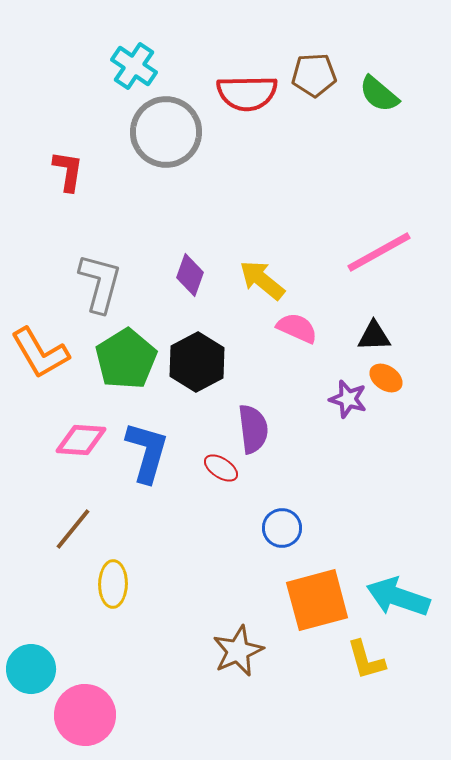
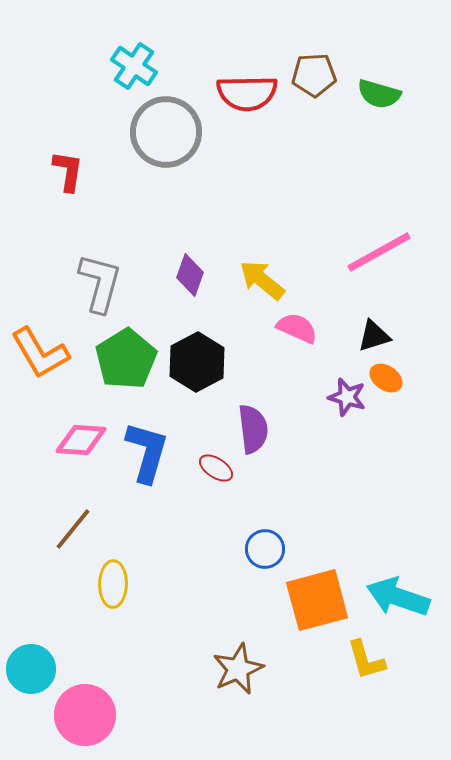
green semicircle: rotated 24 degrees counterclockwise
black triangle: rotated 15 degrees counterclockwise
purple star: moved 1 px left, 2 px up
red ellipse: moved 5 px left
blue circle: moved 17 px left, 21 px down
brown star: moved 18 px down
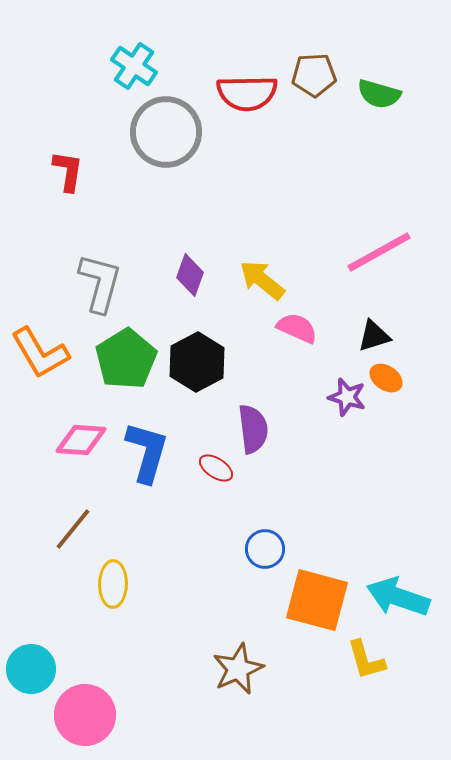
orange square: rotated 30 degrees clockwise
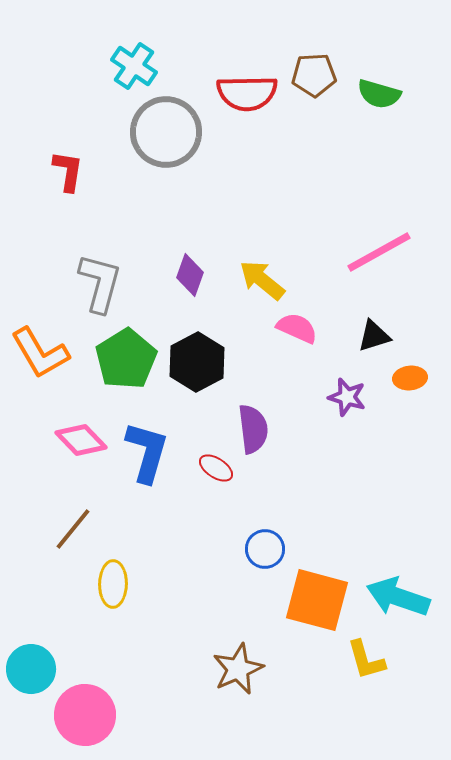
orange ellipse: moved 24 px right; rotated 40 degrees counterclockwise
pink diamond: rotated 42 degrees clockwise
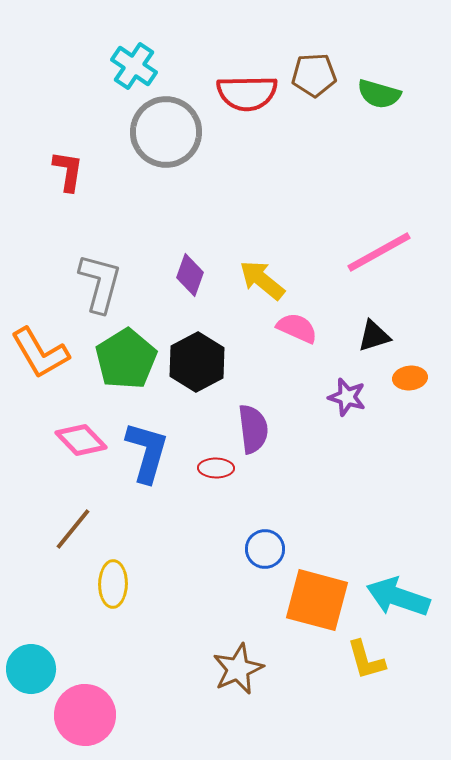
red ellipse: rotated 32 degrees counterclockwise
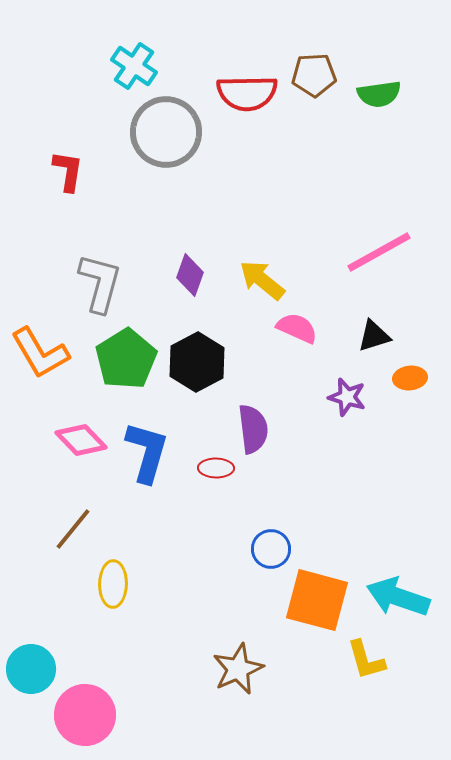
green semicircle: rotated 24 degrees counterclockwise
blue circle: moved 6 px right
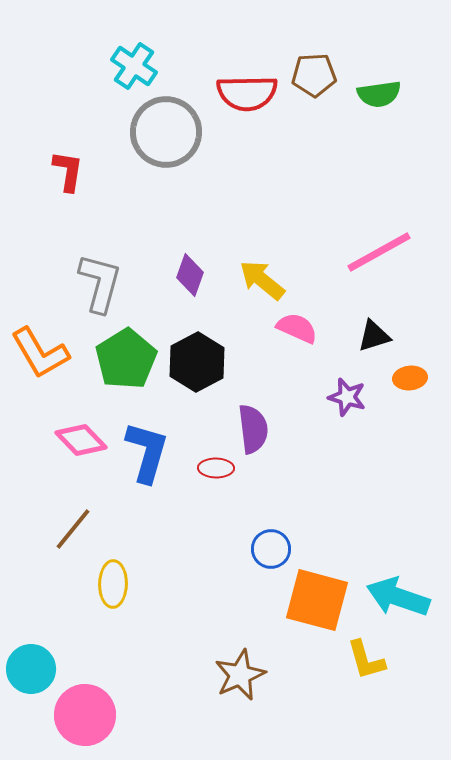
brown star: moved 2 px right, 6 px down
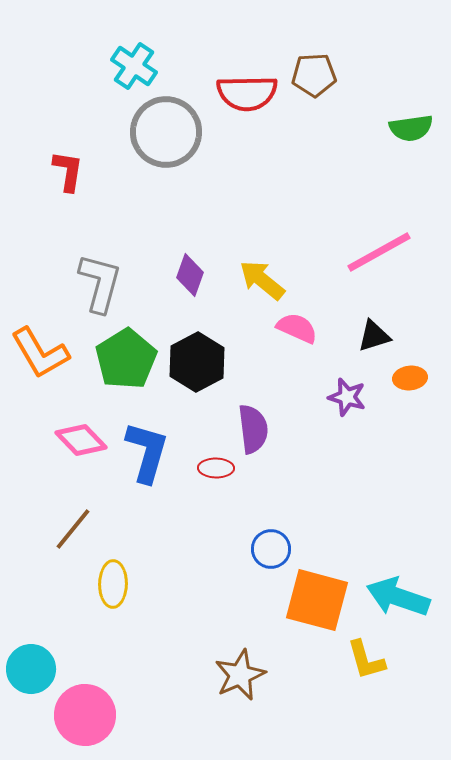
green semicircle: moved 32 px right, 34 px down
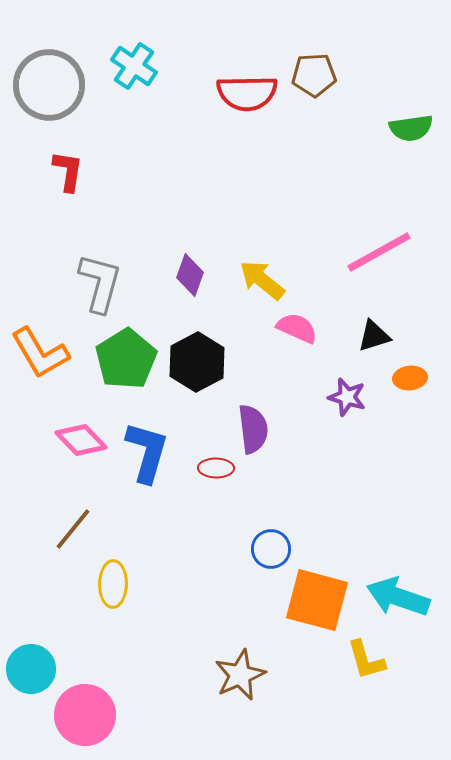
gray circle: moved 117 px left, 47 px up
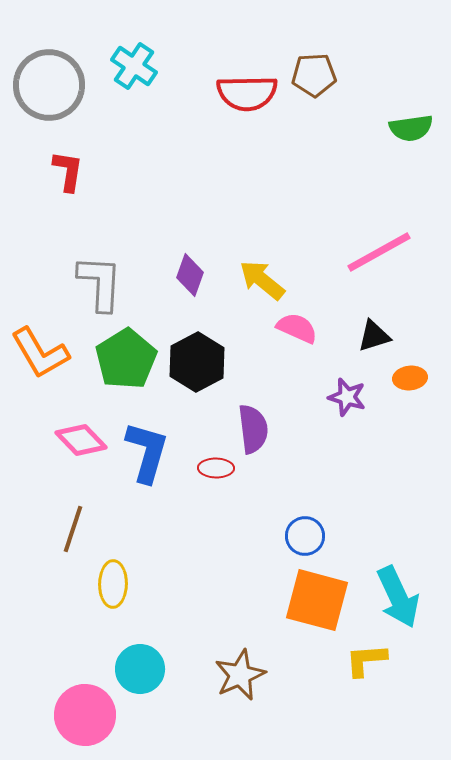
gray L-shape: rotated 12 degrees counterclockwise
brown line: rotated 21 degrees counterclockwise
blue circle: moved 34 px right, 13 px up
cyan arrow: rotated 134 degrees counterclockwise
yellow L-shape: rotated 102 degrees clockwise
cyan circle: moved 109 px right
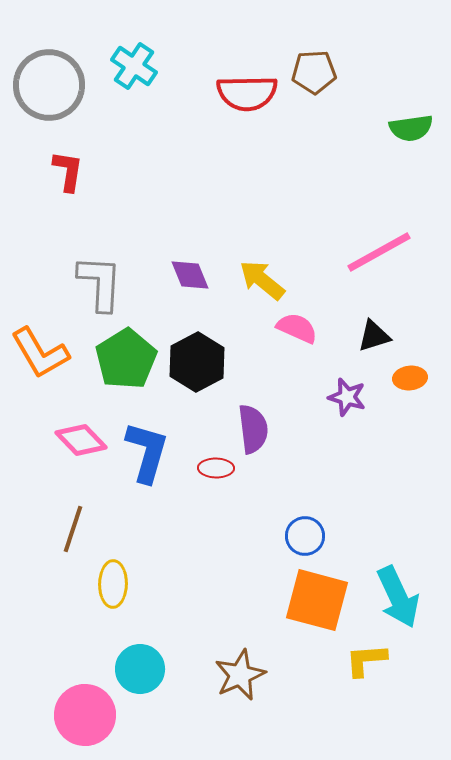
brown pentagon: moved 3 px up
purple diamond: rotated 42 degrees counterclockwise
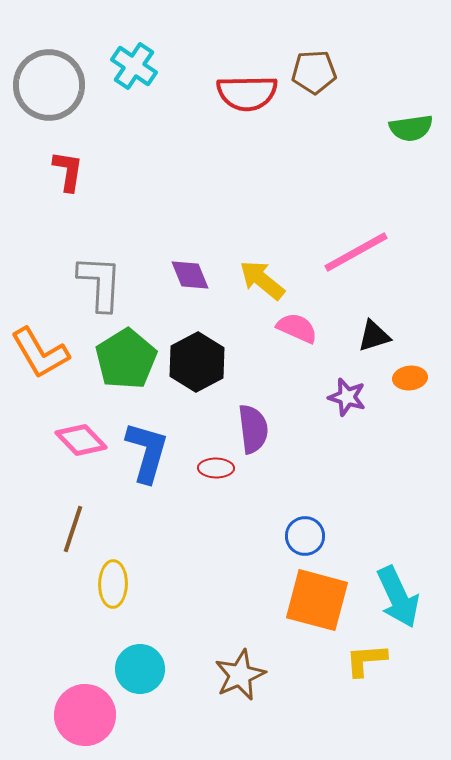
pink line: moved 23 px left
